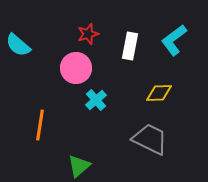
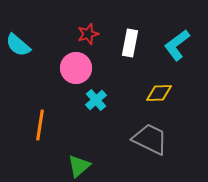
cyan L-shape: moved 3 px right, 5 px down
white rectangle: moved 3 px up
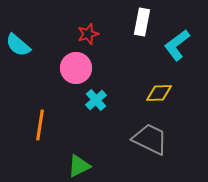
white rectangle: moved 12 px right, 21 px up
green triangle: rotated 15 degrees clockwise
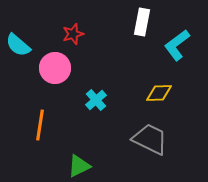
red star: moved 15 px left
pink circle: moved 21 px left
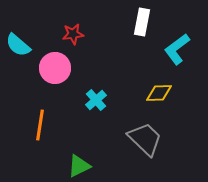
red star: rotated 10 degrees clockwise
cyan L-shape: moved 4 px down
gray trapezoid: moved 5 px left; rotated 18 degrees clockwise
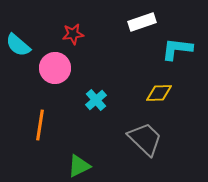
white rectangle: rotated 60 degrees clockwise
cyan L-shape: rotated 44 degrees clockwise
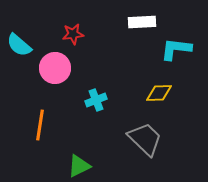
white rectangle: rotated 16 degrees clockwise
cyan semicircle: moved 1 px right
cyan L-shape: moved 1 px left
cyan cross: rotated 20 degrees clockwise
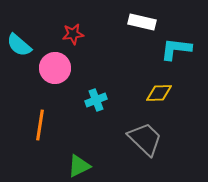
white rectangle: rotated 16 degrees clockwise
